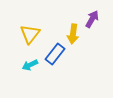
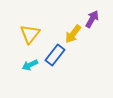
yellow arrow: rotated 30 degrees clockwise
blue rectangle: moved 1 px down
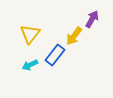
yellow arrow: moved 1 px right, 2 px down
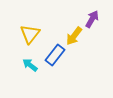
cyan arrow: rotated 63 degrees clockwise
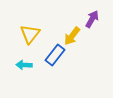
yellow arrow: moved 2 px left
cyan arrow: moved 6 px left; rotated 35 degrees counterclockwise
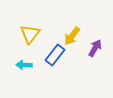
purple arrow: moved 3 px right, 29 px down
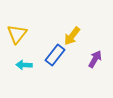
yellow triangle: moved 13 px left
purple arrow: moved 11 px down
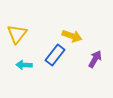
yellow arrow: rotated 108 degrees counterclockwise
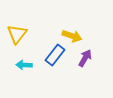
purple arrow: moved 10 px left, 1 px up
